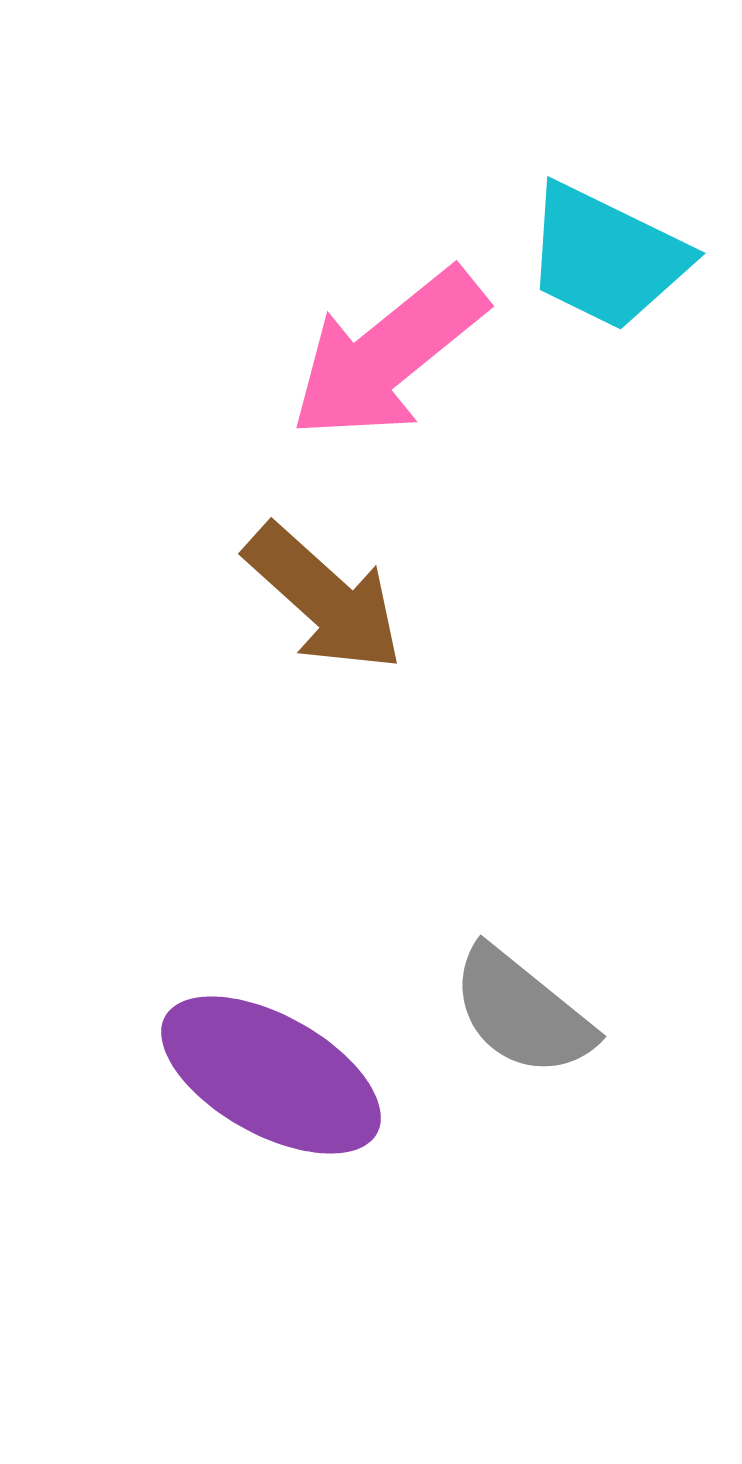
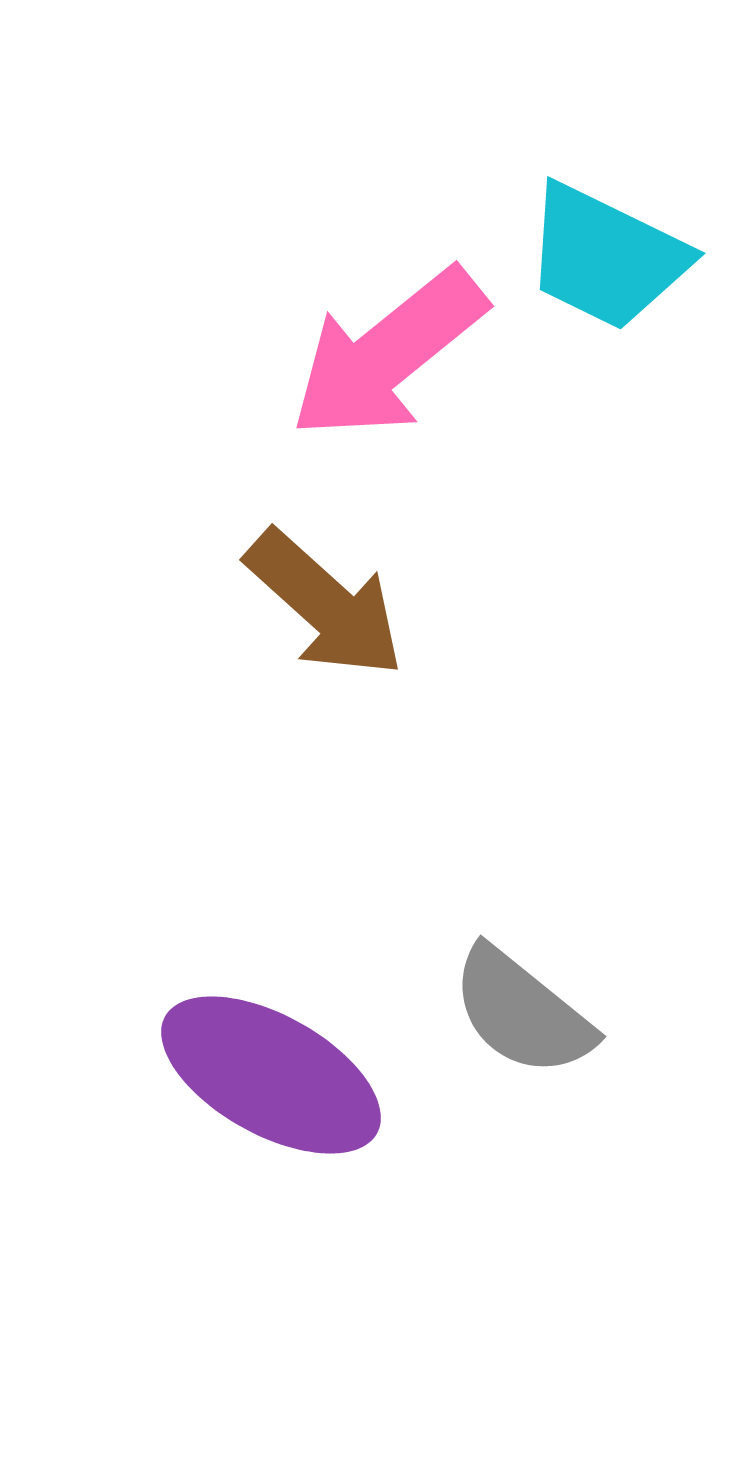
brown arrow: moved 1 px right, 6 px down
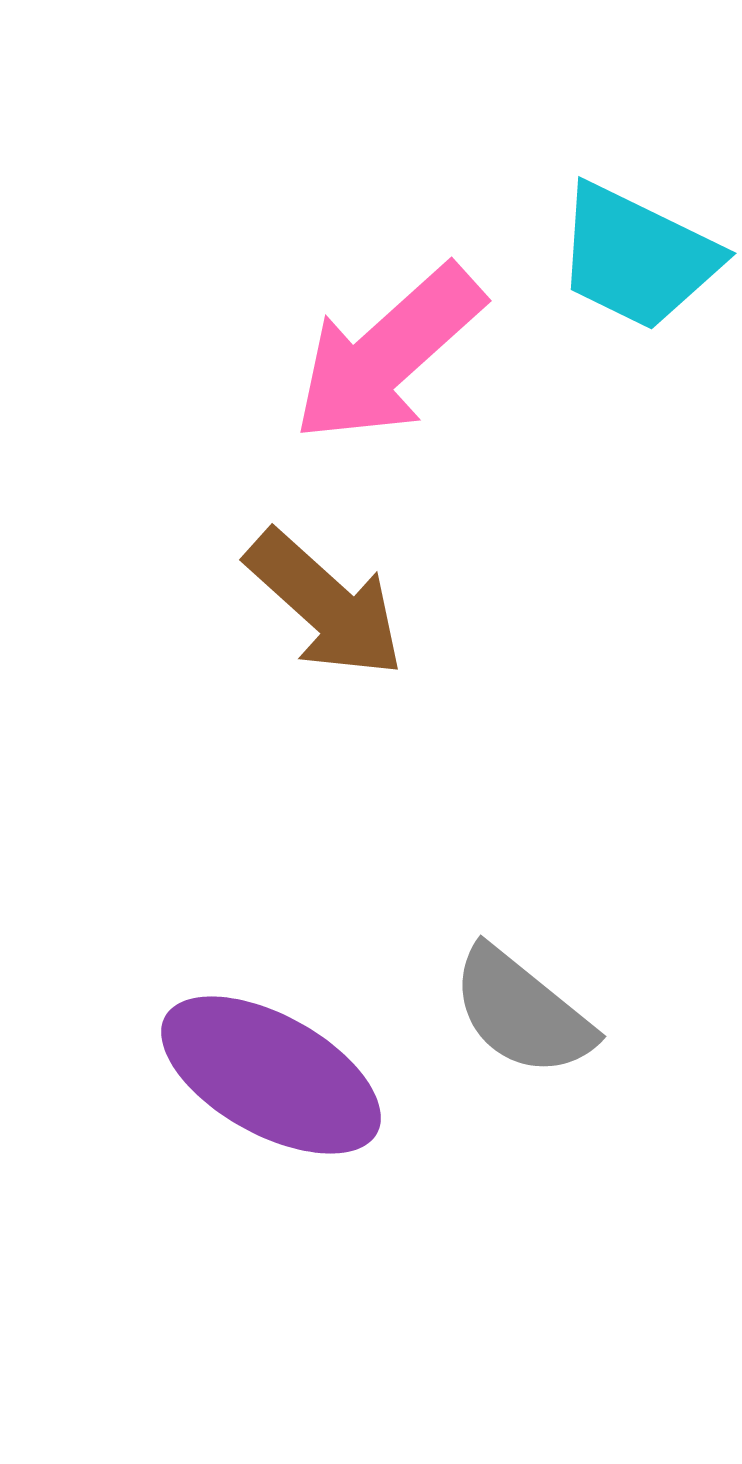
cyan trapezoid: moved 31 px right
pink arrow: rotated 3 degrees counterclockwise
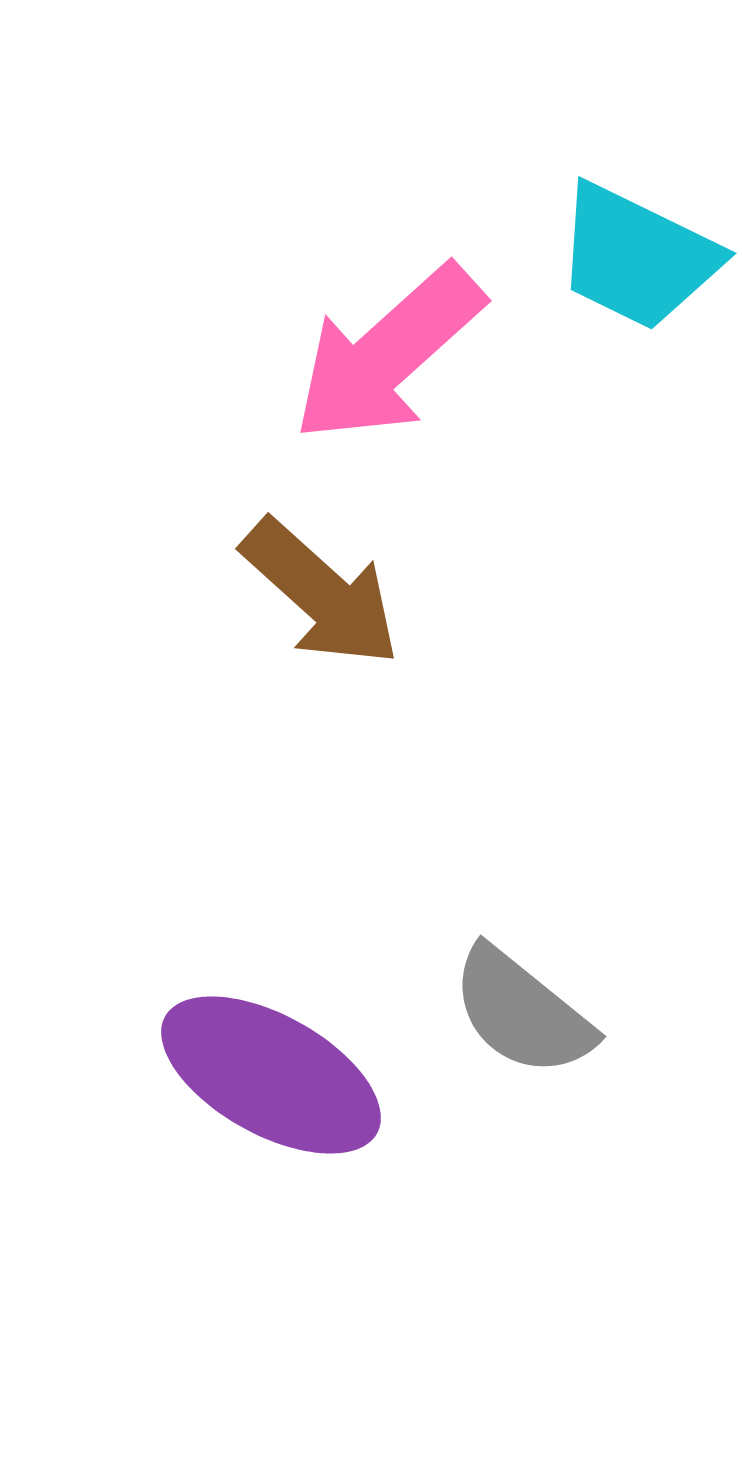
brown arrow: moved 4 px left, 11 px up
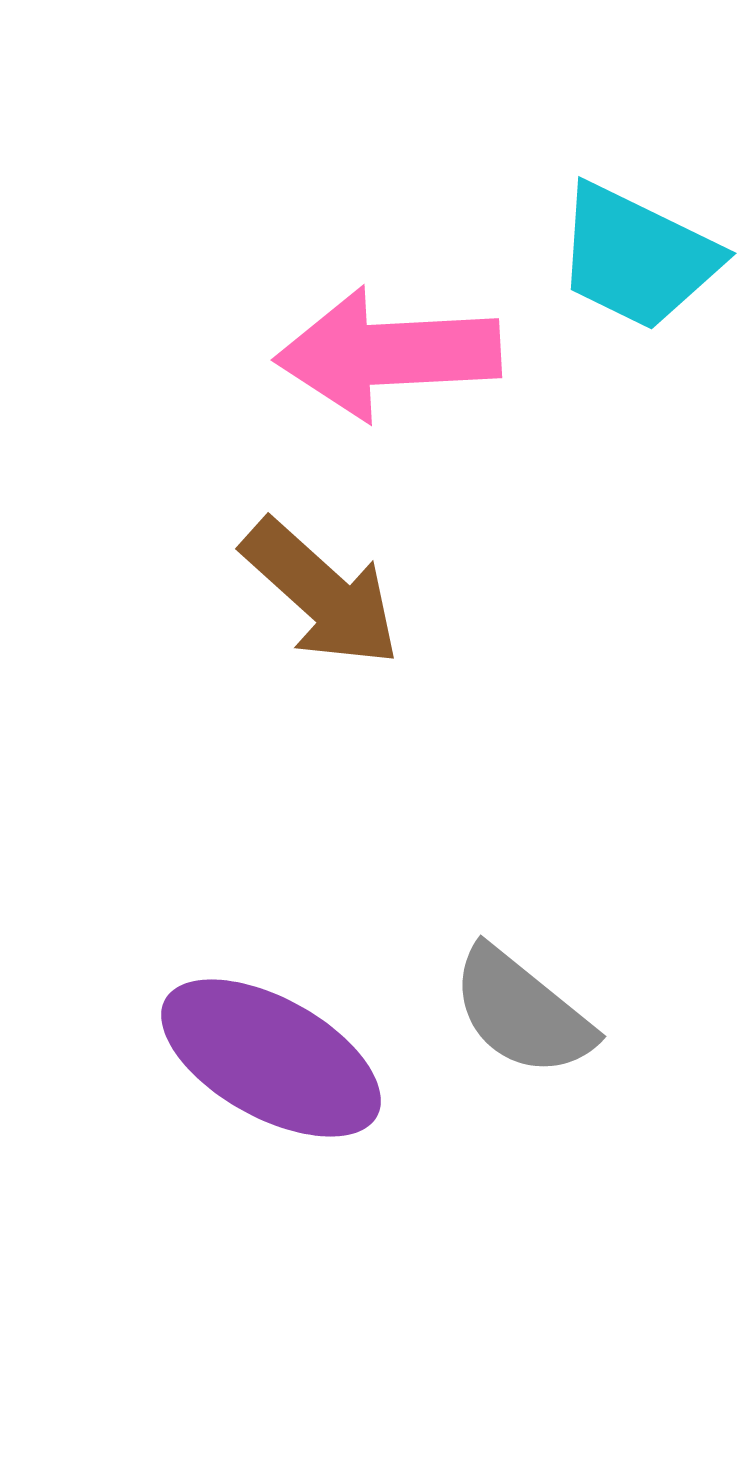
pink arrow: rotated 39 degrees clockwise
purple ellipse: moved 17 px up
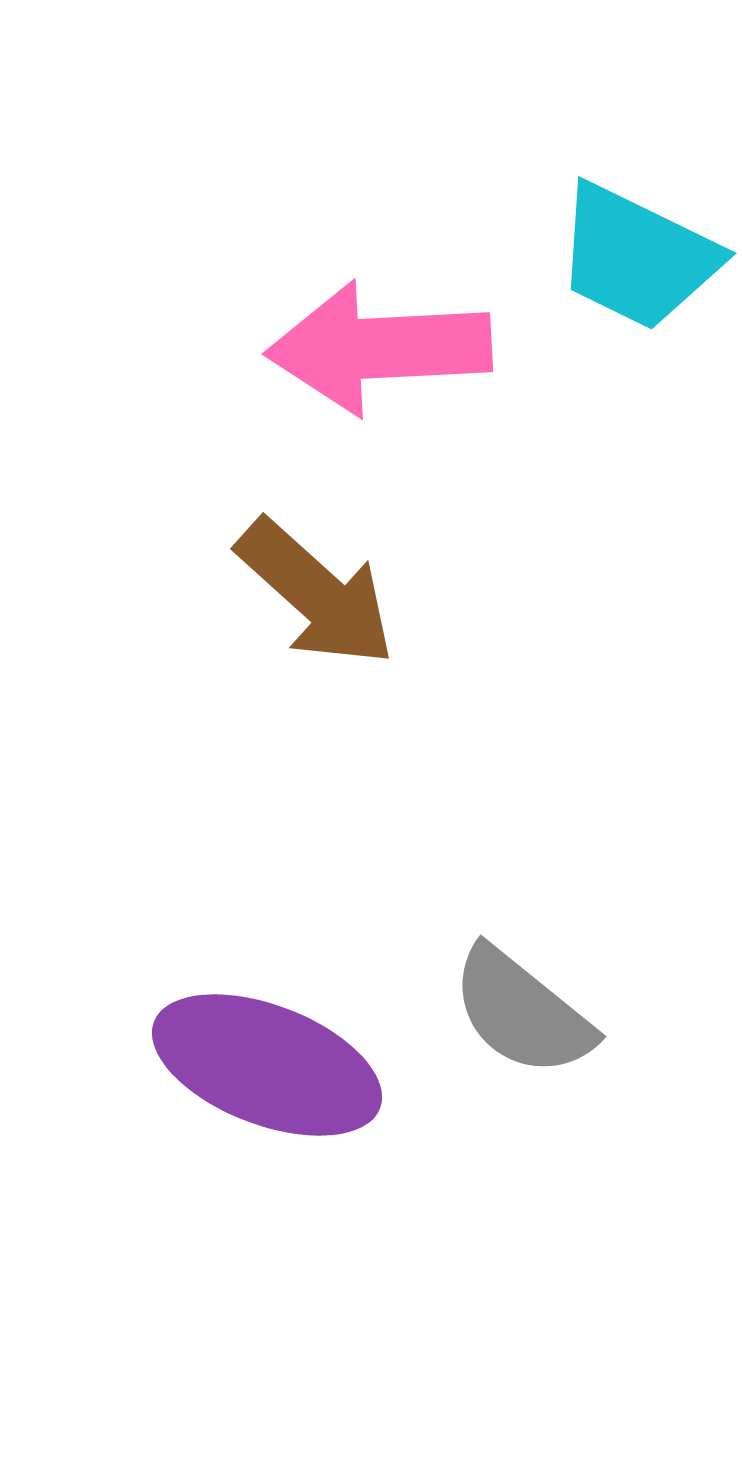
pink arrow: moved 9 px left, 6 px up
brown arrow: moved 5 px left
purple ellipse: moved 4 px left, 7 px down; rotated 8 degrees counterclockwise
